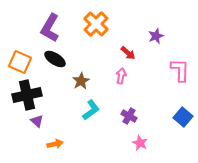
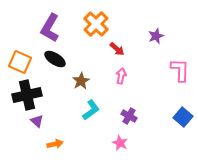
red arrow: moved 11 px left, 4 px up
pink star: moved 20 px left
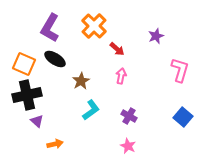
orange cross: moved 2 px left, 2 px down
orange square: moved 4 px right, 2 px down
pink L-shape: rotated 15 degrees clockwise
pink star: moved 8 px right, 3 px down
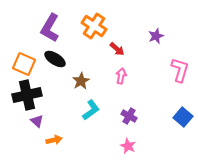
orange cross: rotated 10 degrees counterclockwise
orange arrow: moved 1 px left, 4 px up
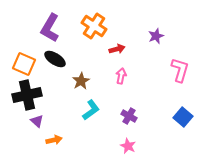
red arrow: rotated 56 degrees counterclockwise
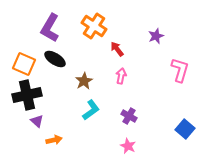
red arrow: rotated 112 degrees counterclockwise
brown star: moved 3 px right
blue square: moved 2 px right, 12 px down
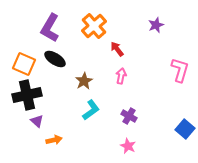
orange cross: rotated 15 degrees clockwise
purple star: moved 11 px up
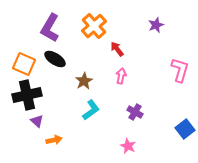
purple cross: moved 6 px right, 4 px up
blue square: rotated 12 degrees clockwise
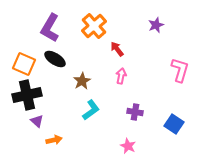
brown star: moved 2 px left
purple cross: rotated 21 degrees counterclockwise
blue square: moved 11 px left, 5 px up; rotated 18 degrees counterclockwise
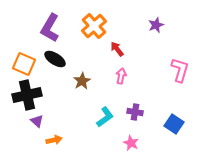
cyan L-shape: moved 14 px right, 7 px down
pink star: moved 3 px right, 3 px up
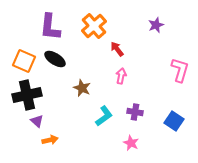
purple L-shape: moved 1 px up; rotated 24 degrees counterclockwise
orange square: moved 3 px up
brown star: moved 7 px down; rotated 18 degrees counterclockwise
cyan L-shape: moved 1 px left, 1 px up
blue square: moved 3 px up
orange arrow: moved 4 px left
